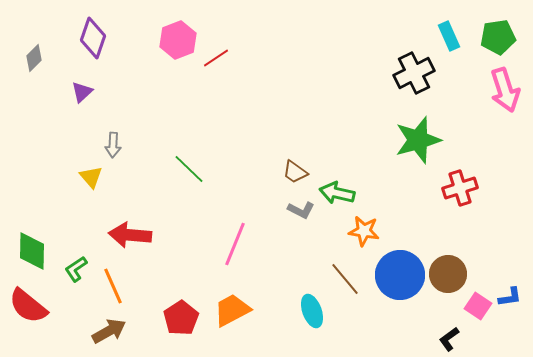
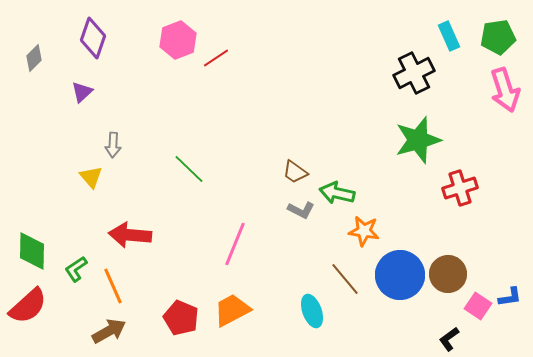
red semicircle: rotated 81 degrees counterclockwise
red pentagon: rotated 16 degrees counterclockwise
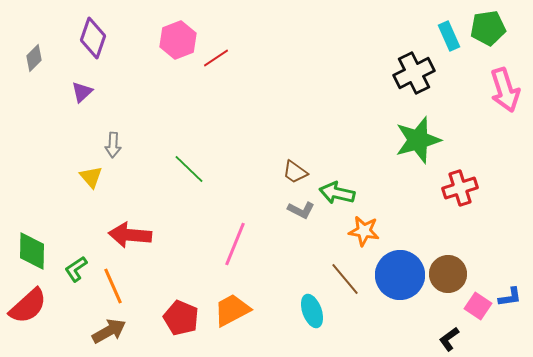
green pentagon: moved 10 px left, 9 px up
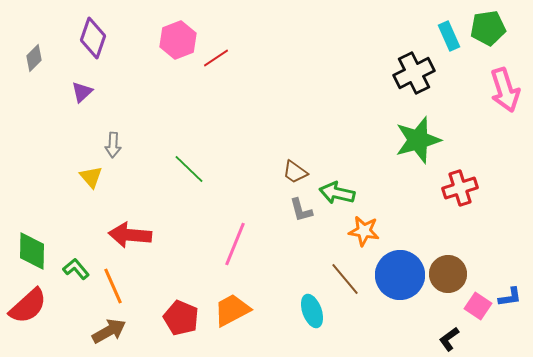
gray L-shape: rotated 48 degrees clockwise
green L-shape: rotated 84 degrees clockwise
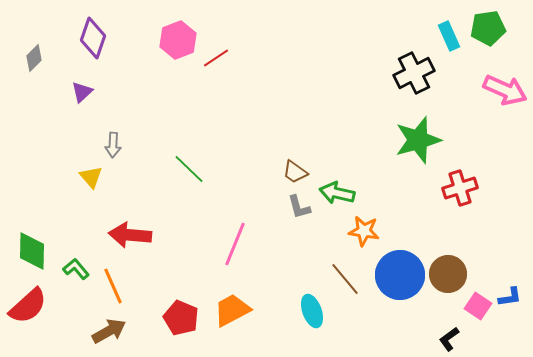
pink arrow: rotated 48 degrees counterclockwise
gray L-shape: moved 2 px left, 3 px up
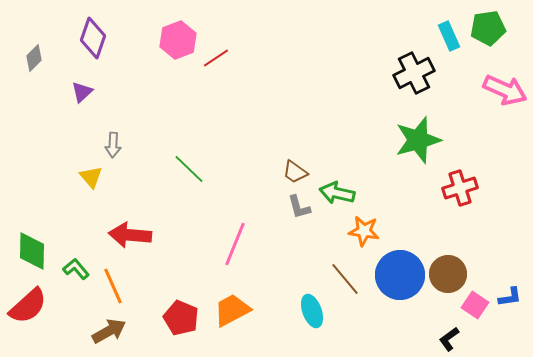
pink square: moved 3 px left, 1 px up
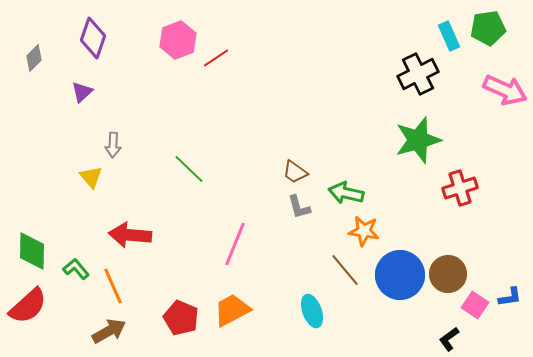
black cross: moved 4 px right, 1 px down
green arrow: moved 9 px right
brown line: moved 9 px up
